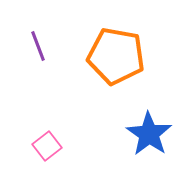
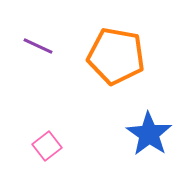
purple line: rotated 44 degrees counterclockwise
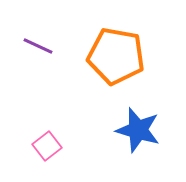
blue star: moved 11 px left, 4 px up; rotated 18 degrees counterclockwise
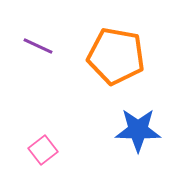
blue star: rotated 15 degrees counterclockwise
pink square: moved 4 px left, 4 px down
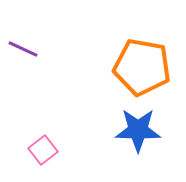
purple line: moved 15 px left, 3 px down
orange pentagon: moved 26 px right, 11 px down
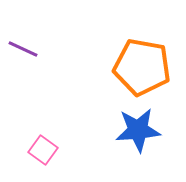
blue star: rotated 6 degrees counterclockwise
pink square: rotated 16 degrees counterclockwise
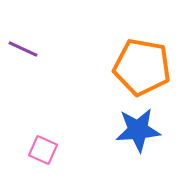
pink square: rotated 12 degrees counterclockwise
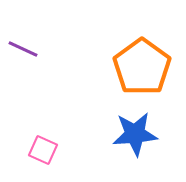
orange pentagon: rotated 26 degrees clockwise
blue star: moved 3 px left, 4 px down
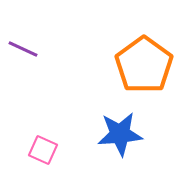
orange pentagon: moved 2 px right, 2 px up
blue star: moved 15 px left
